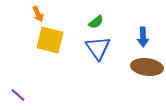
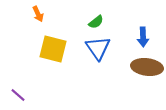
yellow square: moved 3 px right, 9 px down
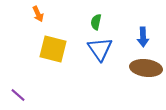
green semicircle: rotated 140 degrees clockwise
blue triangle: moved 2 px right, 1 px down
brown ellipse: moved 1 px left, 1 px down
